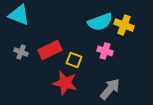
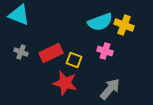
red rectangle: moved 1 px right, 3 px down
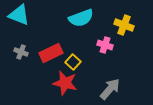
cyan semicircle: moved 19 px left, 4 px up
pink cross: moved 6 px up
yellow square: moved 1 px left, 2 px down; rotated 21 degrees clockwise
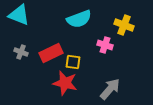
cyan semicircle: moved 2 px left, 1 px down
yellow square: rotated 35 degrees counterclockwise
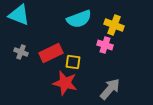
yellow cross: moved 10 px left
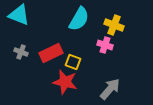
cyan semicircle: rotated 40 degrees counterclockwise
yellow square: rotated 14 degrees clockwise
red star: moved 1 px up
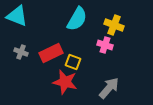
cyan triangle: moved 2 px left, 1 px down
cyan semicircle: moved 2 px left
gray arrow: moved 1 px left, 1 px up
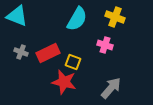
yellow cross: moved 1 px right, 8 px up
red rectangle: moved 3 px left
red star: moved 1 px left
gray arrow: moved 2 px right
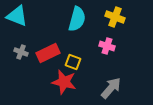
cyan semicircle: rotated 15 degrees counterclockwise
pink cross: moved 2 px right, 1 px down
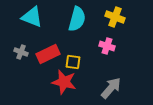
cyan triangle: moved 15 px right, 1 px down
red rectangle: moved 1 px down
yellow square: rotated 14 degrees counterclockwise
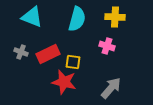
yellow cross: rotated 18 degrees counterclockwise
